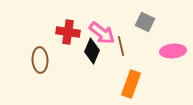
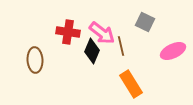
pink ellipse: rotated 20 degrees counterclockwise
brown ellipse: moved 5 px left
orange rectangle: rotated 52 degrees counterclockwise
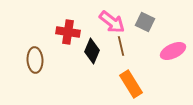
pink arrow: moved 10 px right, 11 px up
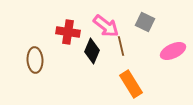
pink arrow: moved 6 px left, 4 px down
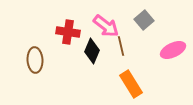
gray square: moved 1 px left, 2 px up; rotated 24 degrees clockwise
pink ellipse: moved 1 px up
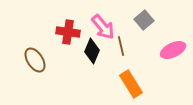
pink arrow: moved 3 px left, 1 px down; rotated 12 degrees clockwise
brown ellipse: rotated 30 degrees counterclockwise
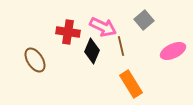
pink arrow: rotated 24 degrees counterclockwise
pink ellipse: moved 1 px down
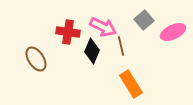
pink ellipse: moved 19 px up
brown ellipse: moved 1 px right, 1 px up
